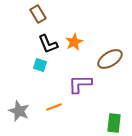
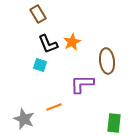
orange star: moved 2 px left
brown ellipse: moved 3 px left, 2 px down; rotated 65 degrees counterclockwise
purple L-shape: moved 2 px right
gray star: moved 5 px right, 8 px down
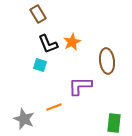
purple L-shape: moved 2 px left, 2 px down
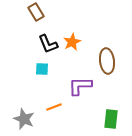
brown rectangle: moved 2 px left, 2 px up
cyan square: moved 2 px right, 4 px down; rotated 16 degrees counterclockwise
green rectangle: moved 3 px left, 4 px up
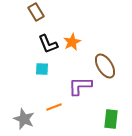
brown ellipse: moved 2 px left, 5 px down; rotated 25 degrees counterclockwise
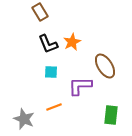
brown rectangle: moved 4 px right
cyan square: moved 9 px right, 3 px down
green rectangle: moved 4 px up
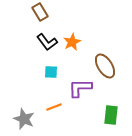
black L-shape: moved 1 px left, 2 px up; rotated 15 degrees counterclockwise
purple L-shape: moved 2 px down
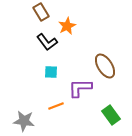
brown rectangle: moved 1 px right
orange star: moved 5 px left, 16 px up
orange line: moved 2 px right, 1 px up
green rectangle: rotated 42 degrees counterclockwise
gray star: moved 2 px down; rotated 15 degrees counterclockwise
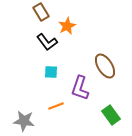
purple L-shape: rotated 70 degrees counterclockwise
